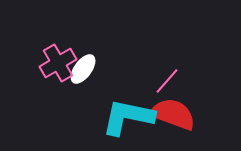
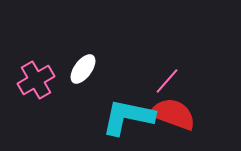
pink cross: moved 22 px left, 17 px down
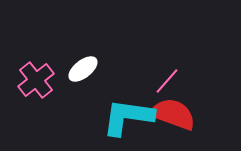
white ellipse: rotated 16 degrees clockwise
pink cross: rotated 9 degrees counterclockwise
cyan L-shape: rotated 4 degrees counterclockwise
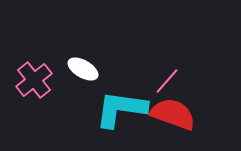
white ellipse: rotated 68 degrees clockwise
pink cross: moved 2 px left
cyan L-shape: moved 7 px left, 8 px up
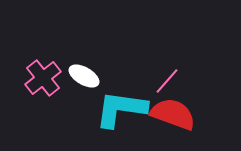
white ellipse: moved 1 px right, 7 px down
pink cross: moved 9 px right, 2 px up
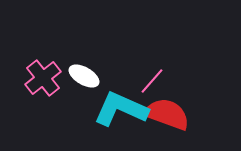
pink line: moved 15 px left
cyan L-shape: rotated 16 degrees clockwise
red semicircle: moved 6 px left
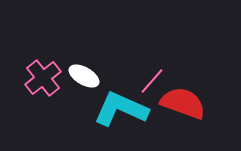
red semicircle: moved 16 px right, 11 px up
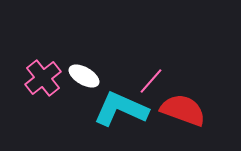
pink line: moved 1 px left
red semicircle: moved 7 px down
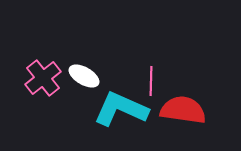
pink line: rotated 40 degrees counterclockwise
red semicircle: rotated 12 degrees counterclockwise
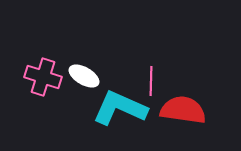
pink cross: moved 1 px up; rotated 33 degrees counterclockwise
cyan L-shape: moved 1 px left, 1 px up
